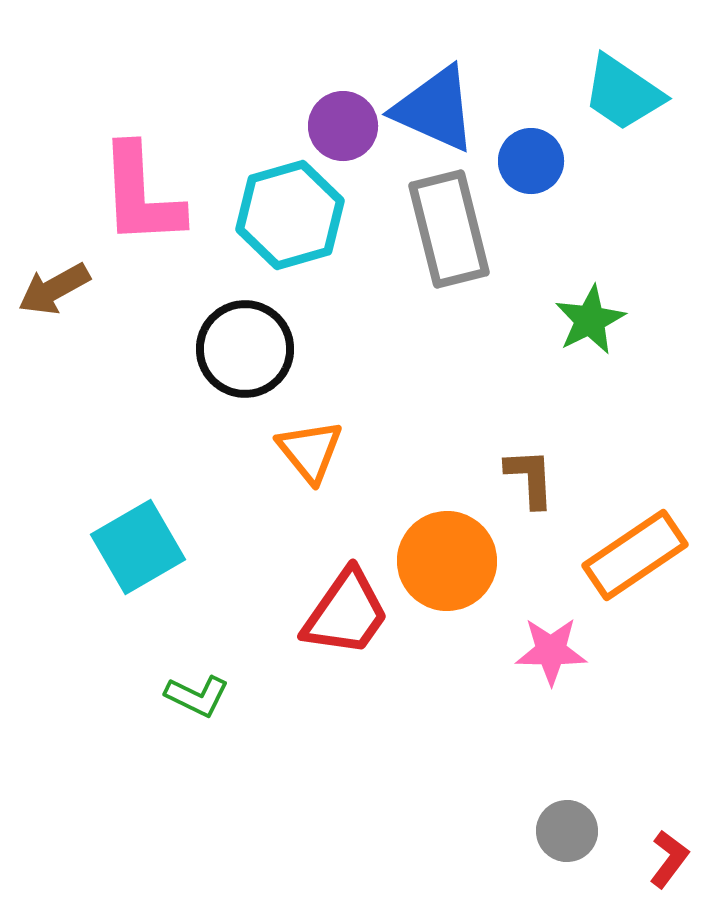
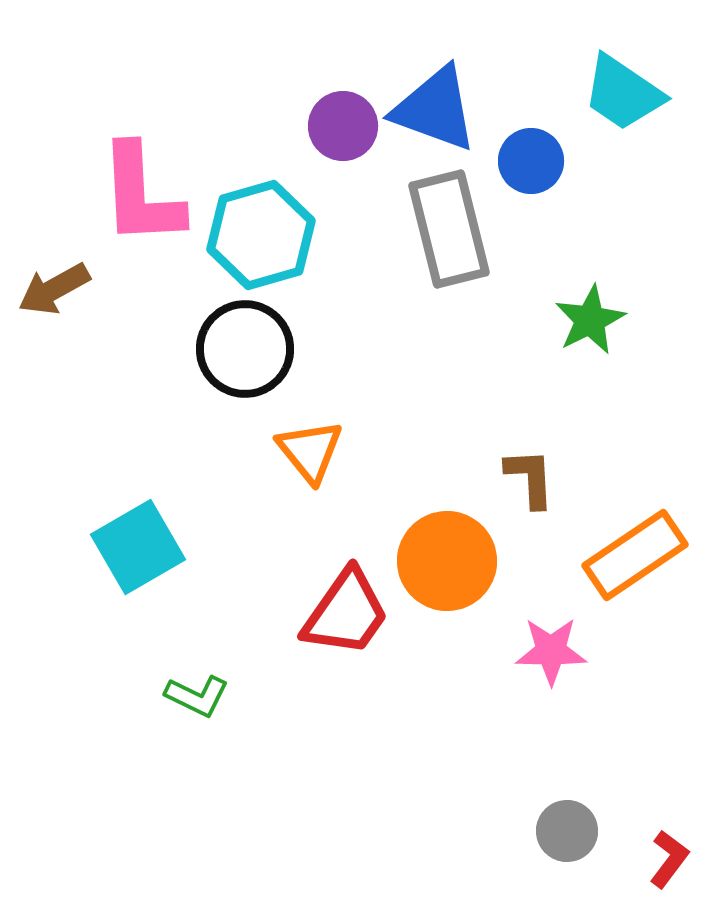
blue triangle: rotated 4 degrees counterclockwise
cyan hexagon: moved 29 px left, 20 px down
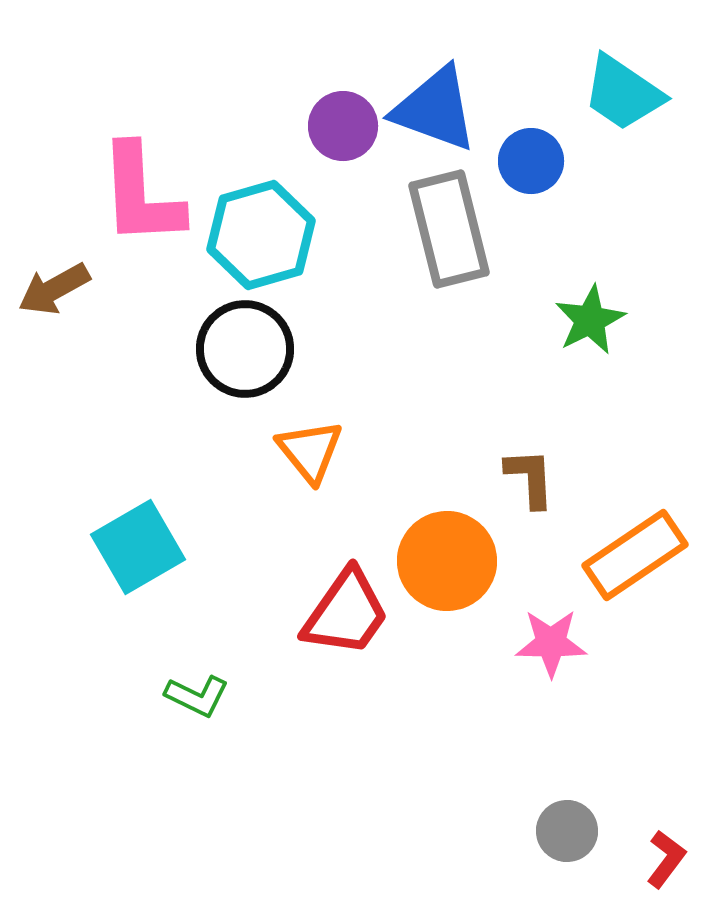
pink star: moved 8 px up
red L-shape: moved 3 px left
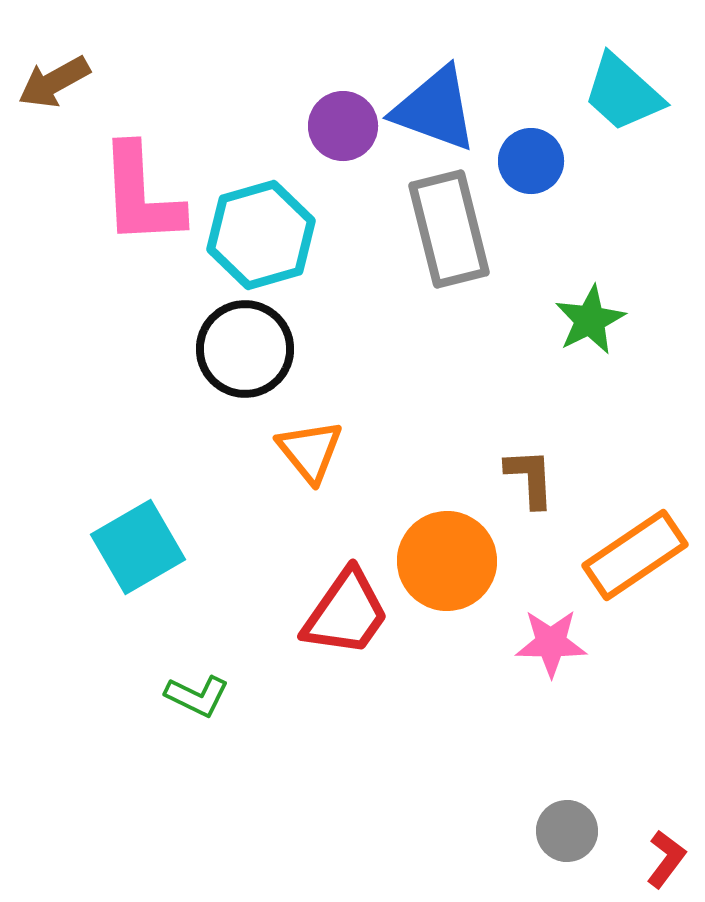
cyan trapezoid: rotated 8 degrees clockwise
brown arrow: moved 207 px up
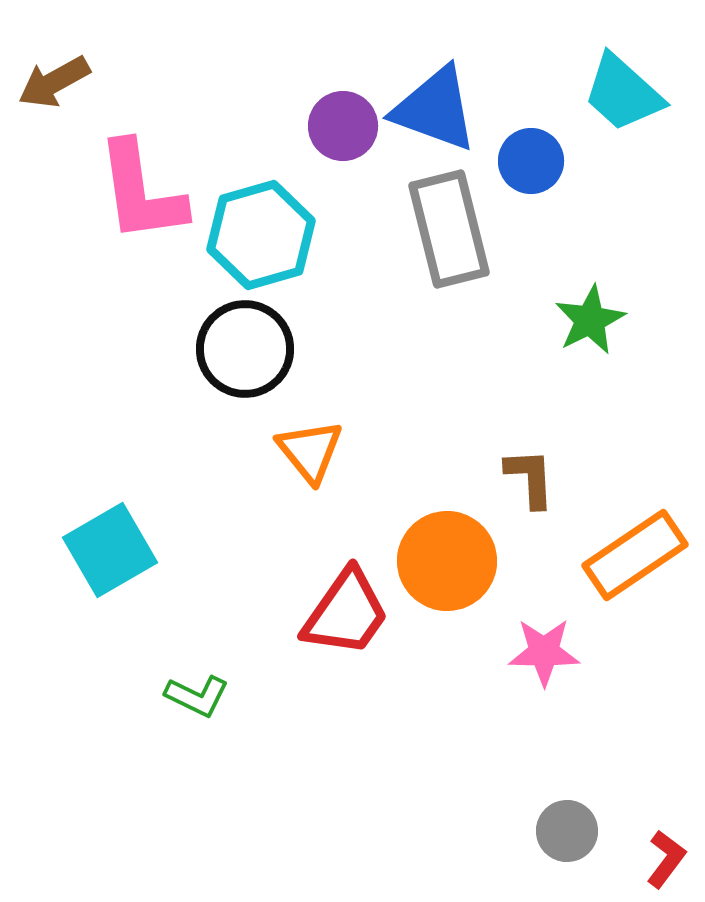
pink L-shape: moved 3 px up; rotated 5 degrees counterclockwise
cyan square: moved 28 px left, 3 px down
pink star: moved 7 px left, 9 px down
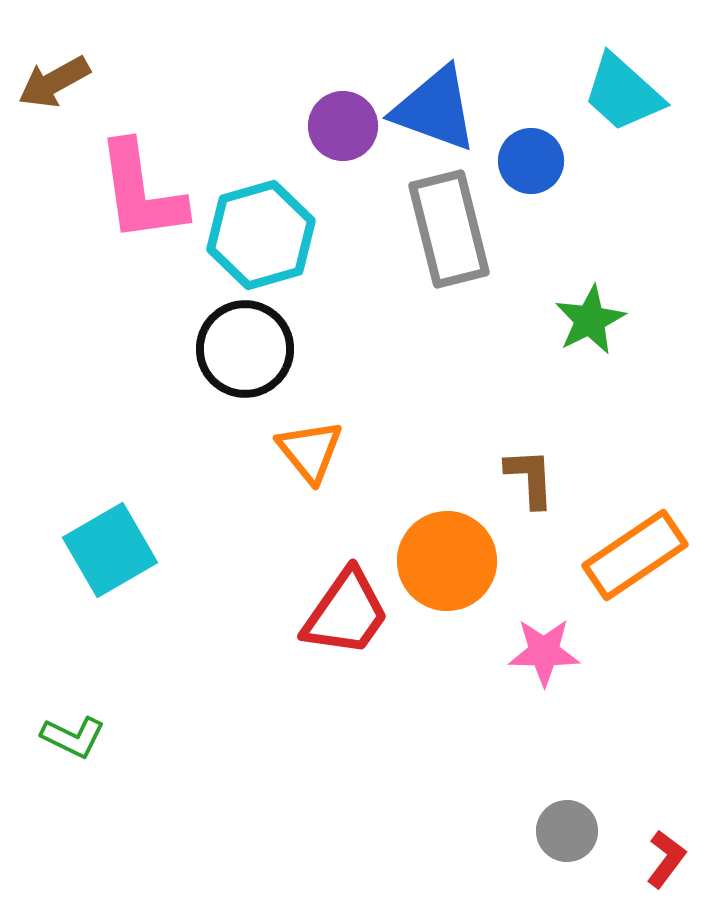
green L-shape: moved 124 px left, 41 px down
